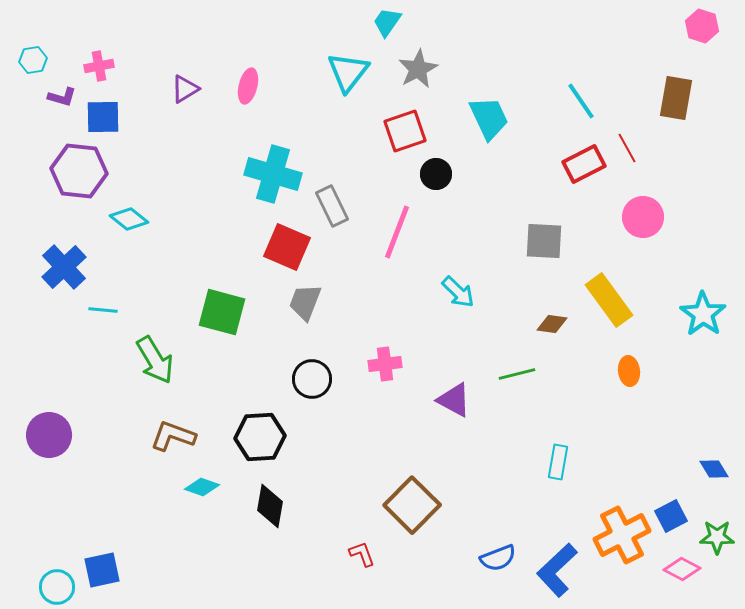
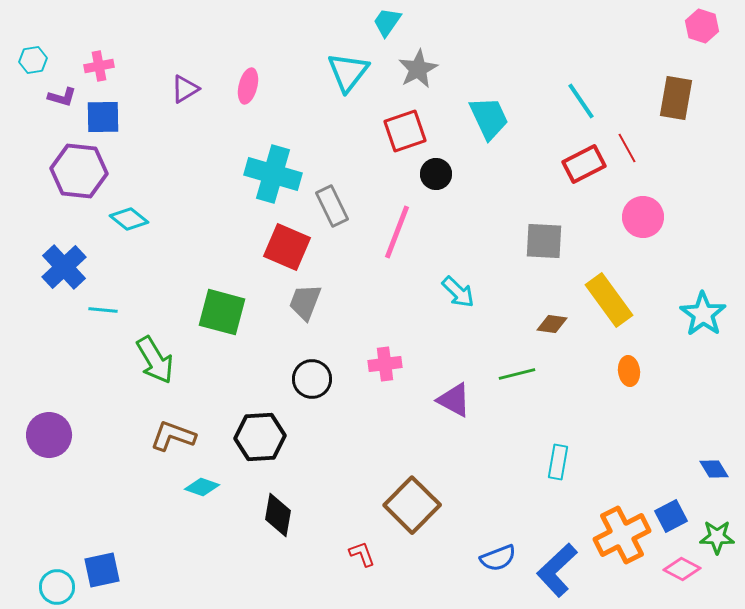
black diamond at (270, 506): moved 8 px right, 9 px down
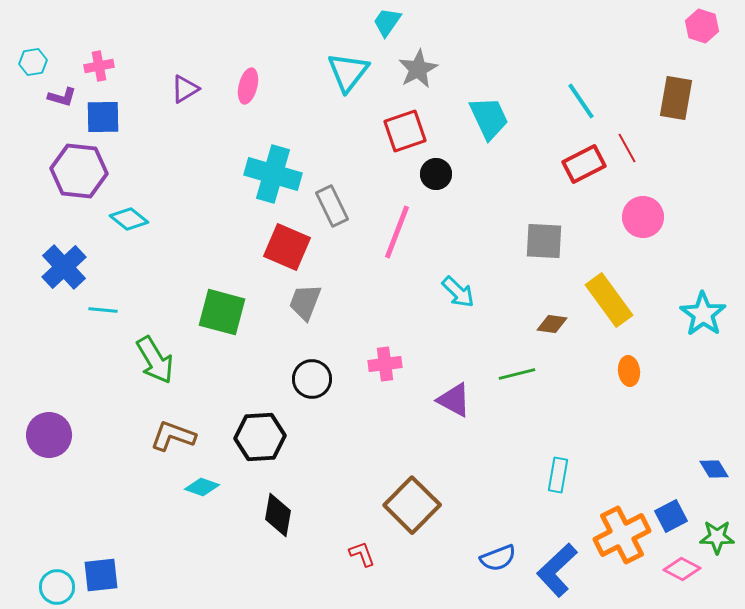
cyan hexagon at (33, 60): moved 2 px down
cyan rectangle at (558, 462): moved 13 px down
blue square at (102, 570): moved 1 px left, 5 px down; rotated 6 degrees clockwise
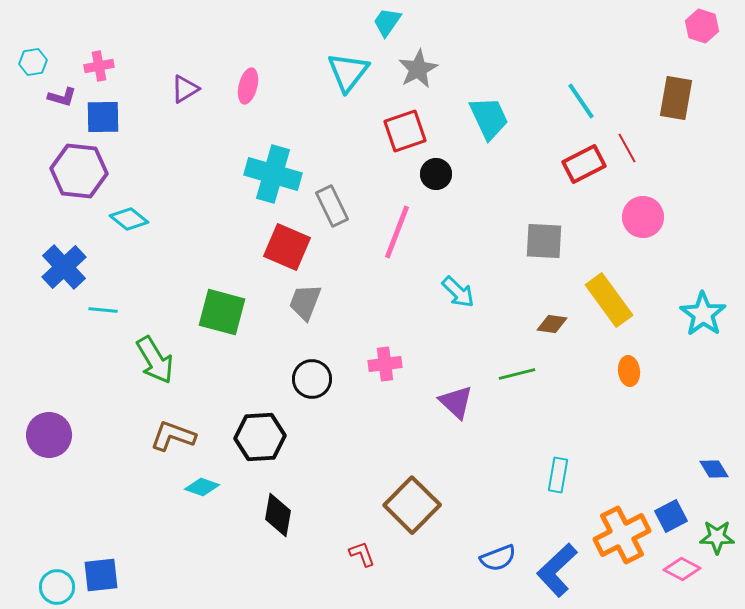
purple triangle at (454, 400): moved 2 px right, 2 px down; rotated 15 degrees clockwise
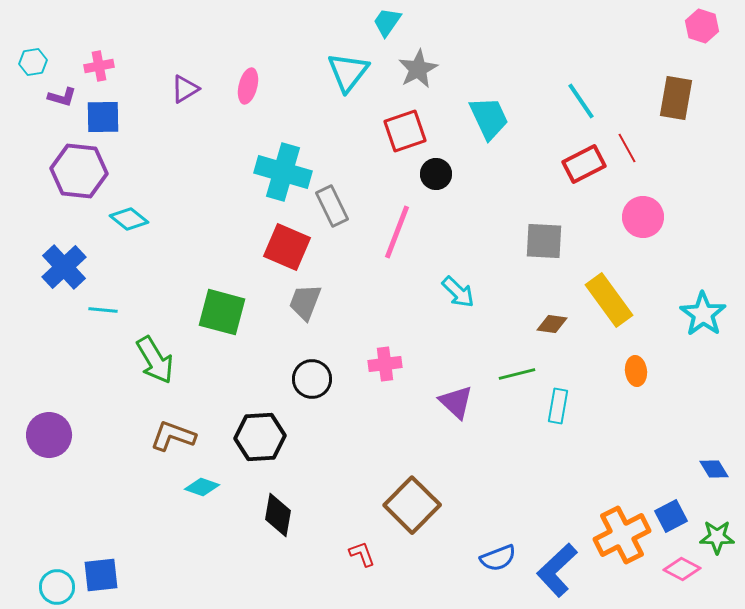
cyan cross at (273, 174): moved 10 px right, 2 px up
orange ellipse at (629, 371): moved 7 px right
cyan rectangle at (558, 475): moved 69 px up
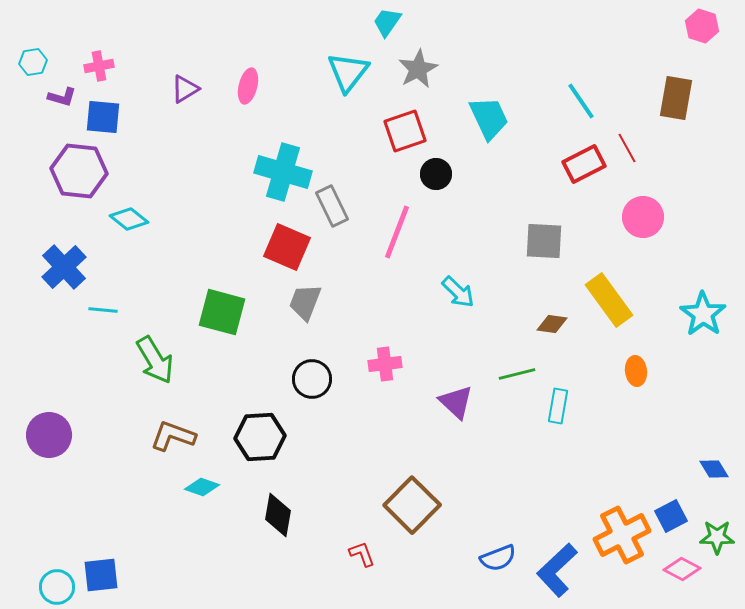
blue square at (103, 117): rotated 6 degrees clockwise
